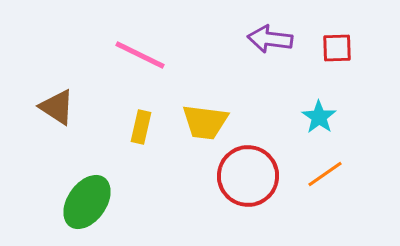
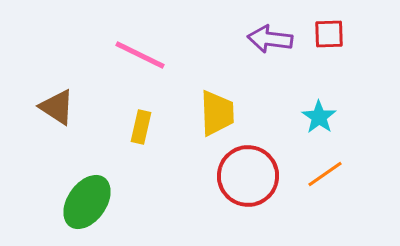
red square: moved 8 px left, 14 px up
yellow trapezoid: moved 12 px right, 9 px up; rotated 99 degrees counterclockwise
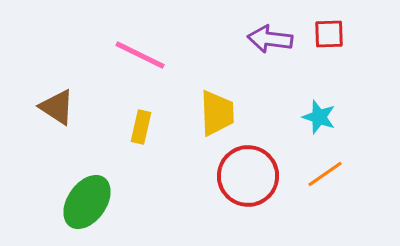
cyan star: rotated 16 degrees counterclockwise
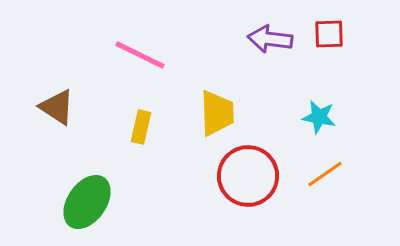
cyan star: rotated 8 degrees counterclockwise
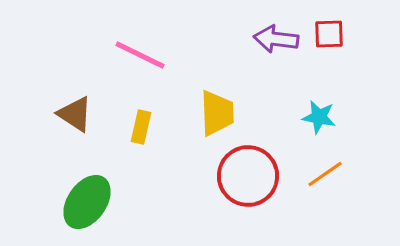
purple arrow: moved 6 px right
brown triangle: moved 18 px right, 7 px down
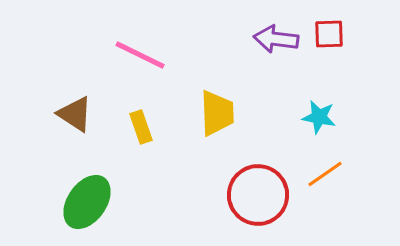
yellow rectangle: rotated 32 degrees counterclockwise
red circle: moved 10 px right, 19 px down
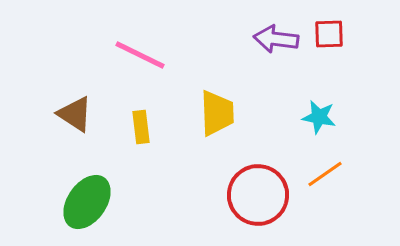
yellow rectangle: rotated 12 degrees clockwise
